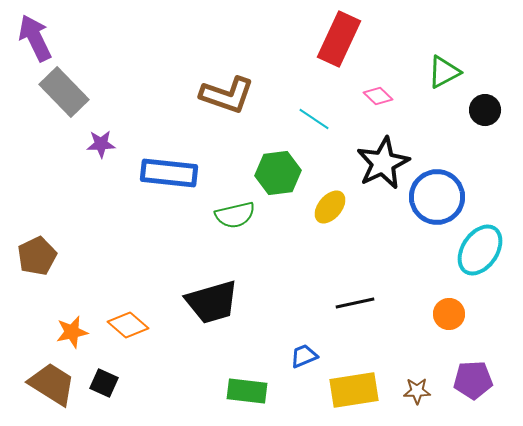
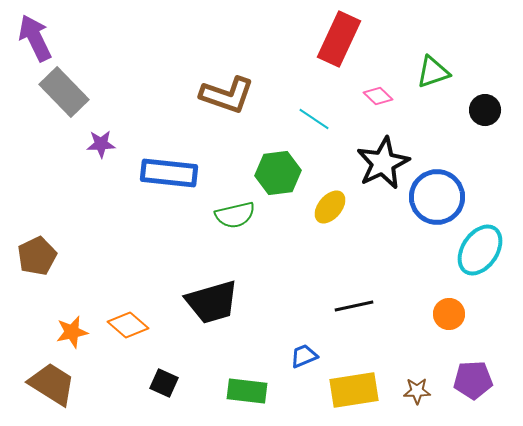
green triangle: moved 11 px left; rotated 9 degrees clockwise
black line: moved 1 px left, 3 px down
black square: moved 60 px right
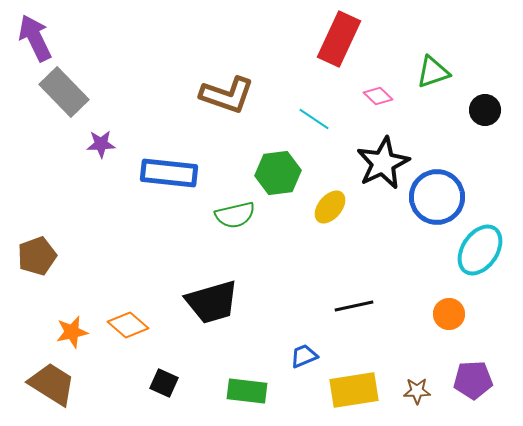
brown pentagon: rotated 6 degrees clockwise
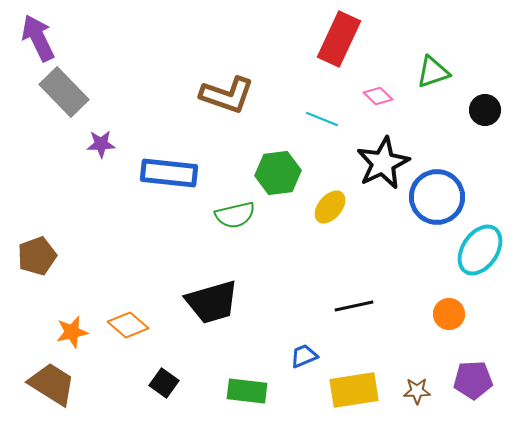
purple arrow: moved 3 px right
cyan line: moved 8 px right; rotated 12 degrees counterclockwise
black square: rotated 12 degrees clockwise
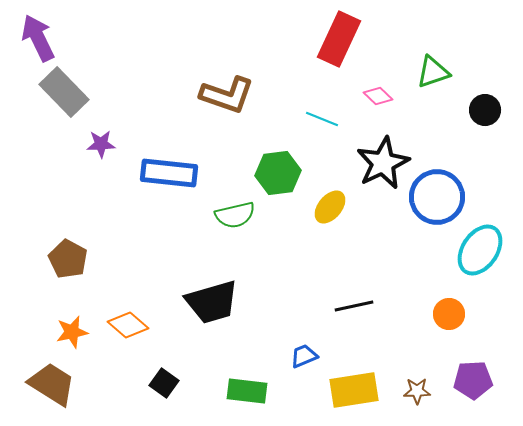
brown pentagon: moved 31 px right, 3 px down; rotated 24 degrees counterclockwise
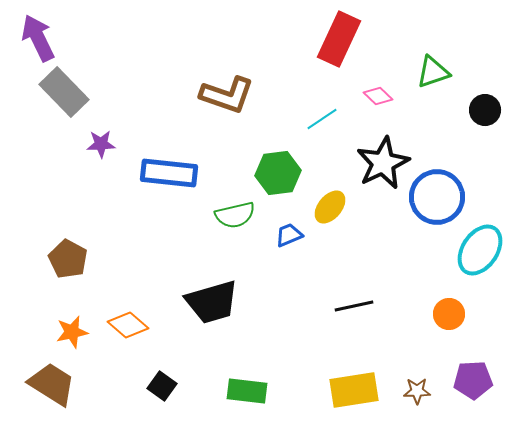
cyan line: rotated 56 degrees counterclockwise
blue trapezoid: moved 15 px left, 121 px up
black square: moved 2 px left, 3 px down
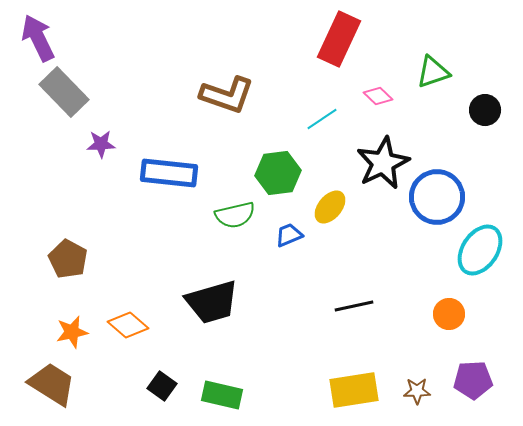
green rectangle: moved 25 px left, 4 px down; rotated 6 degrees clockwise
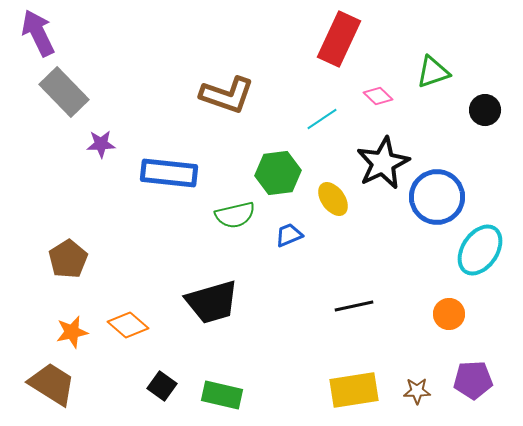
purple arrow: moved 5 px up
yellow ellipse: moved 3 px right, 8 px up; rotated 76 degrees counterclockwise
brown pentagon: rotated 12 degrees clockwise
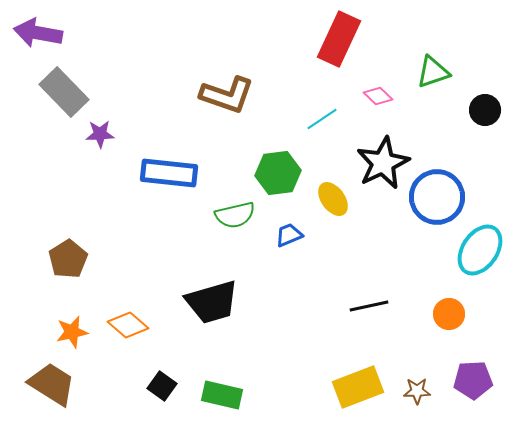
purple arrow: rotated 54 degrees counterclockwise
purple star: moved 1 px left, 10 px up
black line: moved 15 px right
yellow rectangle: moved 4 px right, 3 px up; rotated 12 degrees counterclockwise
